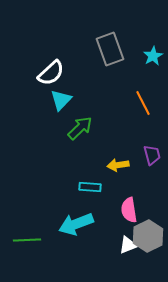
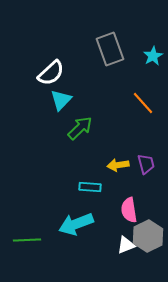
orange line: rotated 15 degrees counterclockwise
purple trapezoid: moved 6 px left, 9 px down
white triangle: moved 2 px left
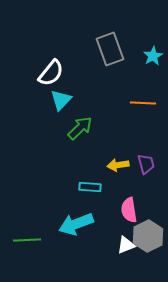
white semicircle: rotated 8 degrees counterclockwise
orange line: rotated 45 degrees counterclockwise
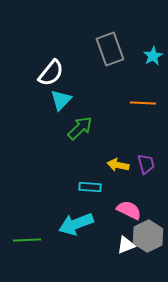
yellow arrow: rotated 20 degrees clockwise
pink semicircle: rotated 125 degrees clockwise
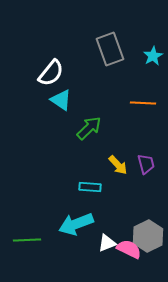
cyan triangle: rotated 40 degrees counterclockwise
green arrow: moved 9 px right
yellow arrow: rotated 145 degrees counterclockwise
pink semicircle: moved 39 px down
white triangle: moved 19 px left, 2 px up
